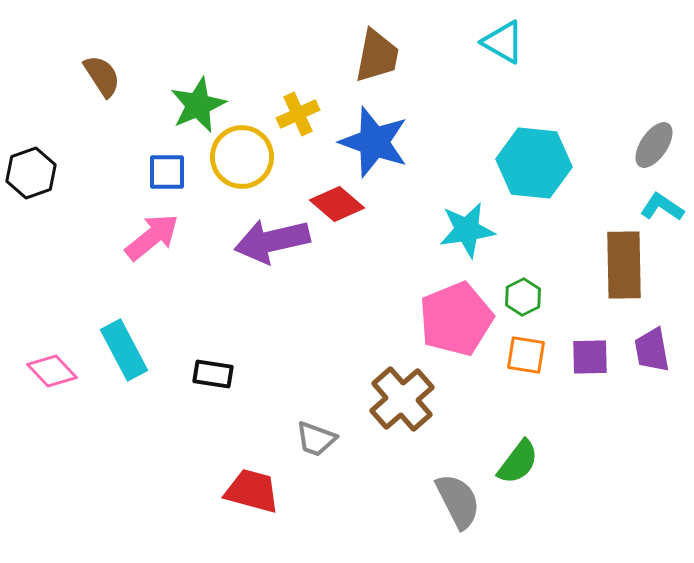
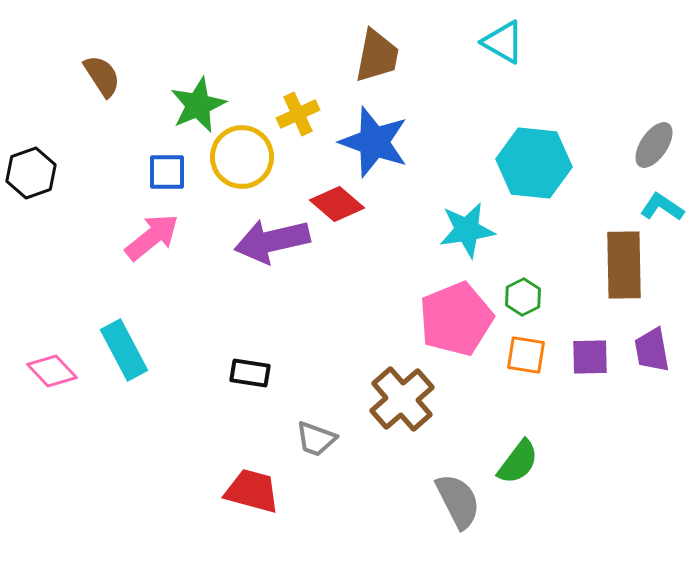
black rectangle: moved 37 px right, 1 px up
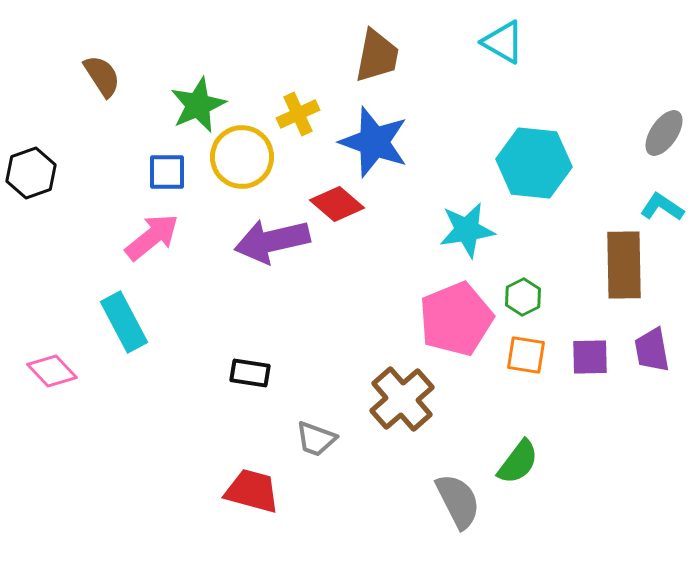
gray ellipse: moved 10 px right, 12 px up
cyan rectangle: moved 28 px up
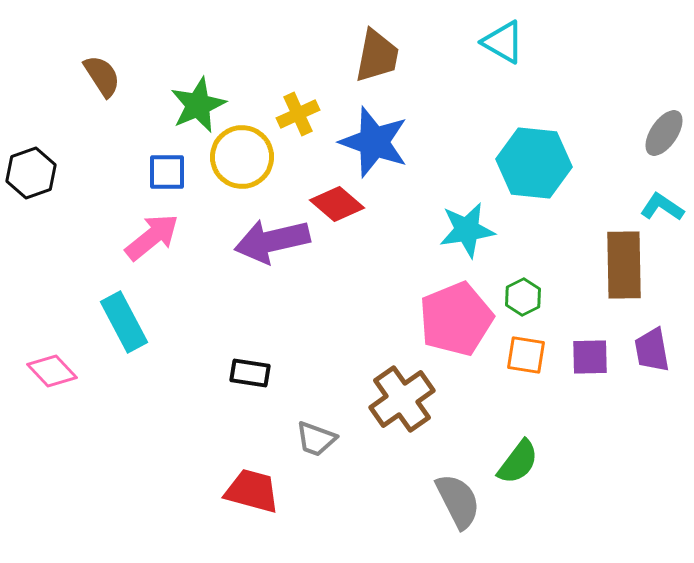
brown cross: rotated 6 degrees clockwise
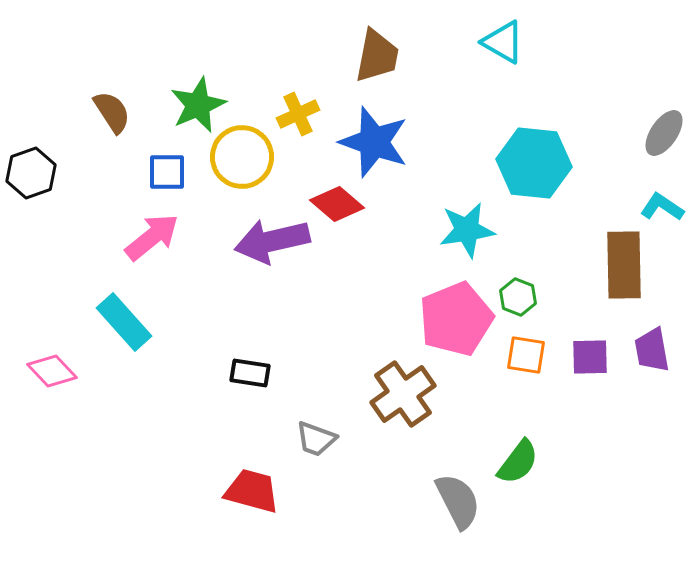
brown semicircle: moved 10 px right, 36 px down
green hexagon: moved 5 px left; rotated 12 degrees counterclockwise
cyan rectangle: rotated 14 degrees counterclockwise
brown cross: moved 1 px right, 5 px up
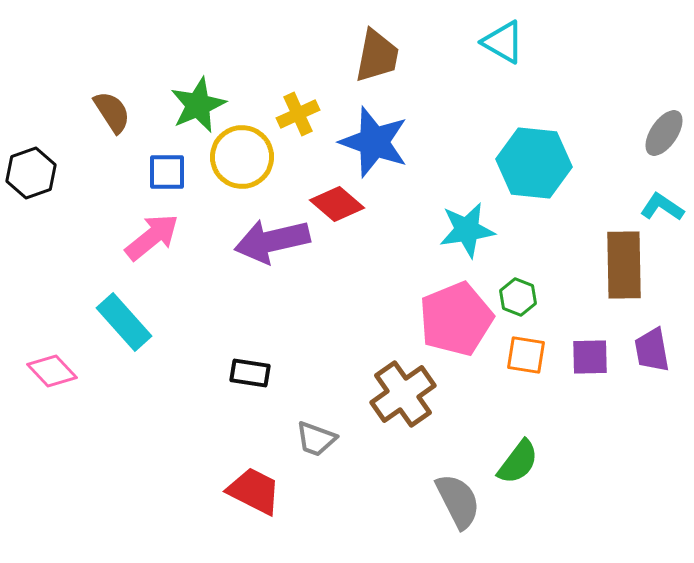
red trapezoid: moved 2 px right; rotated 12 degrees clockwise
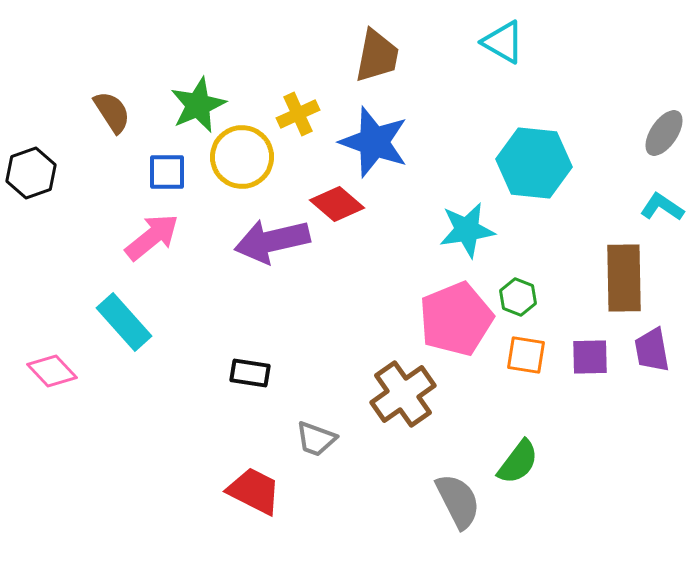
brown rectangle: moved 13 px down
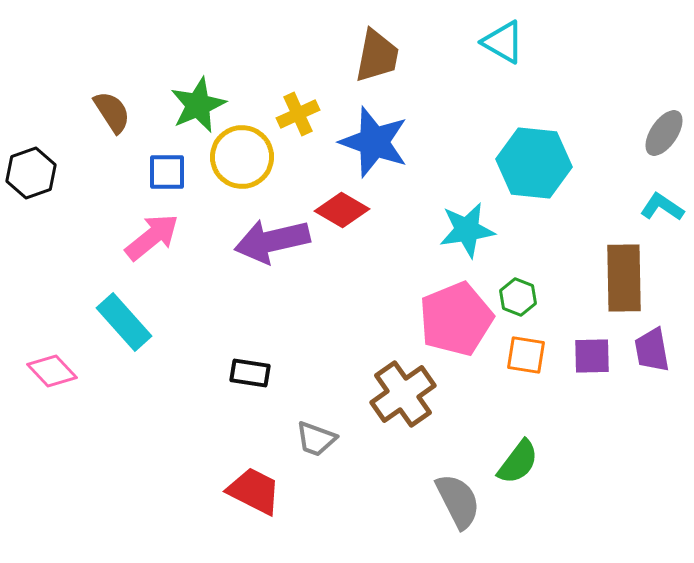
red diamond: moved 5 px right, 6 px down; rotated 10 degrees counterclockwise
purple square: moved 2 px right, 1 px up
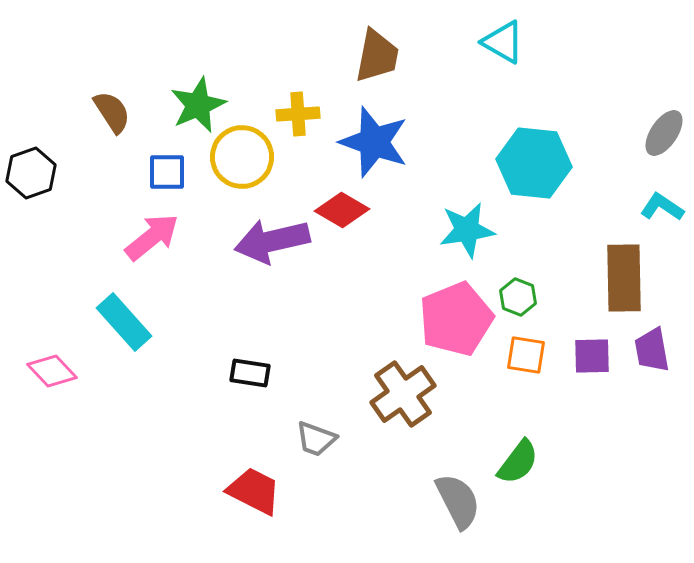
yellow cross: rotated 21 degrees clockwise
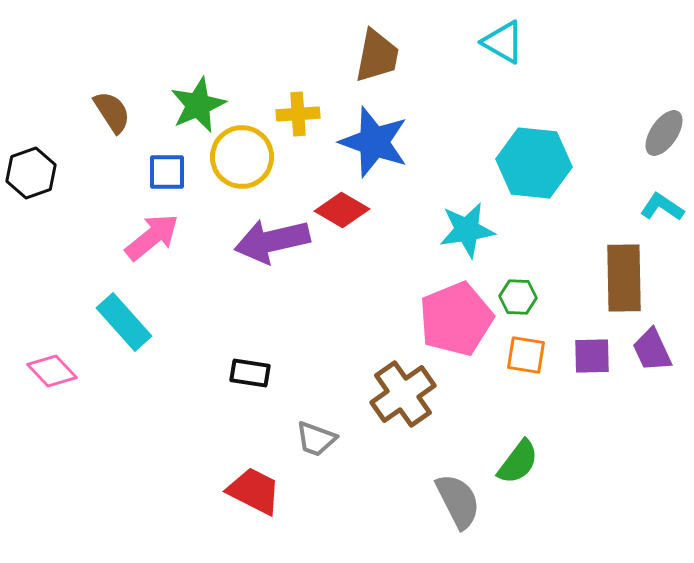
green hexagon: rotated 18 degrees counterclockwise
purple trapezoid: rotated 15 degrees counterclockwise
